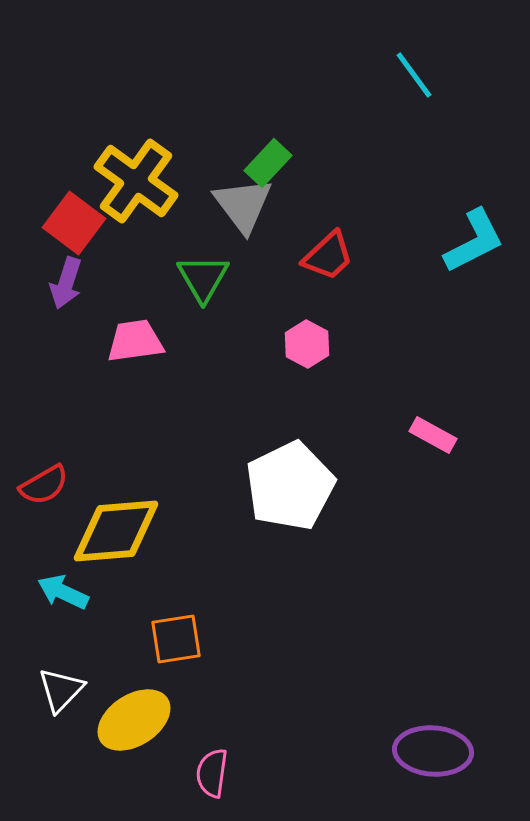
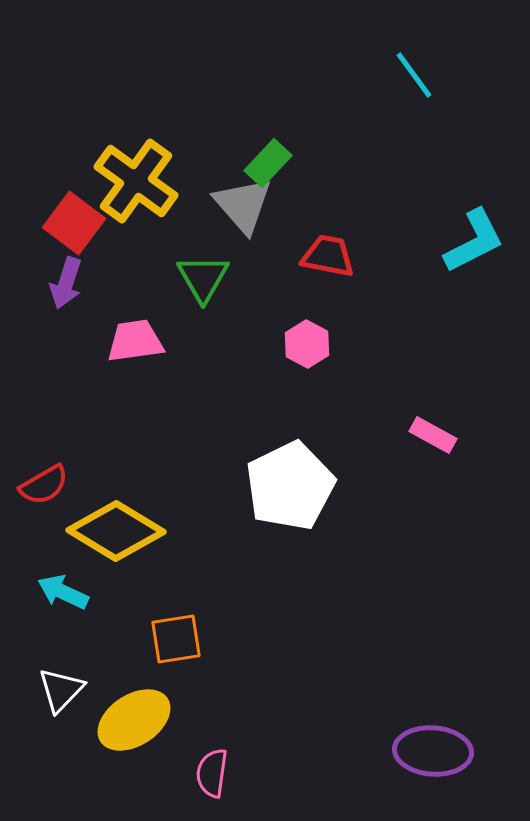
gray triangle: rotated 4 degrees counterclockwise
red trapezoid: rotated 126 degrees counterclockwise
yellow diamond: rotated 36 degrees clockwise
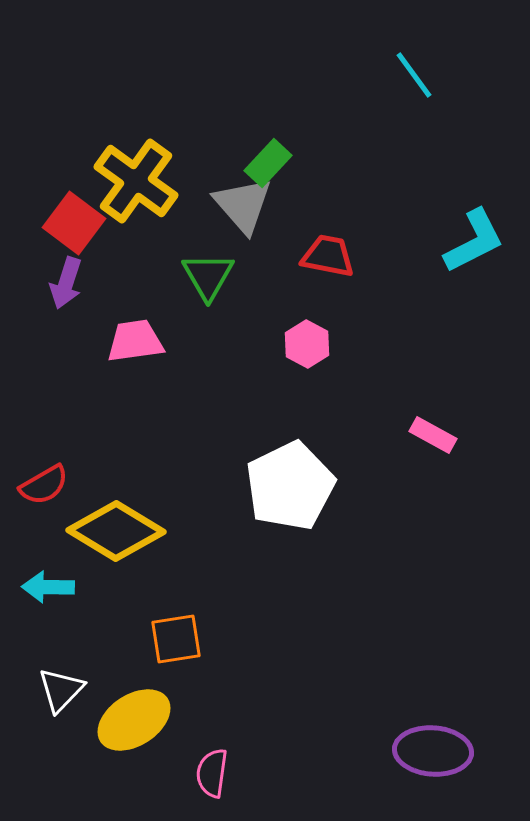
green triangle: moved 5 px right, 2 px up
cyan arrow: moved 15 px left, 5 px up; rotated 24 degrees counterclockwise
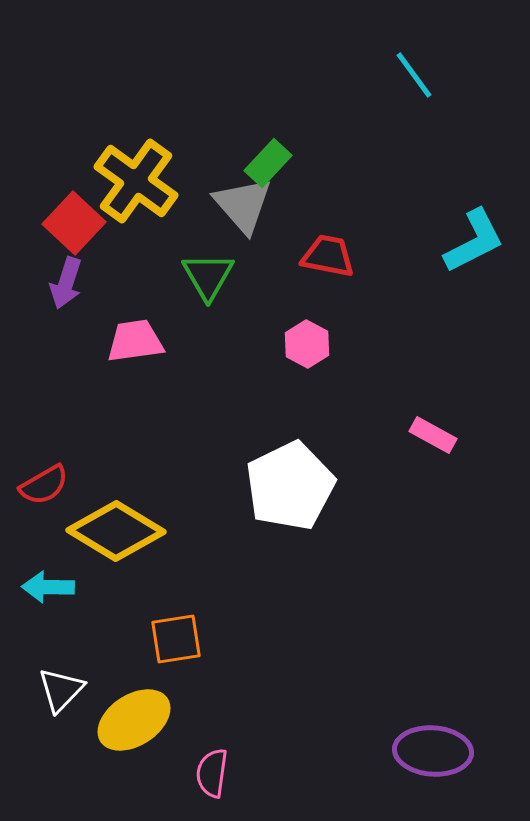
red square: rotated 6 degrees clockwise
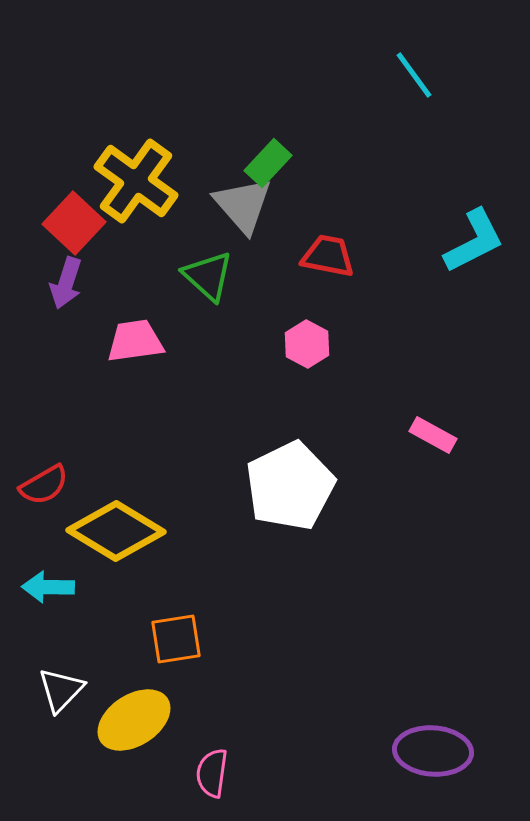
green triangle: rotated 18 degrees counterclockwise
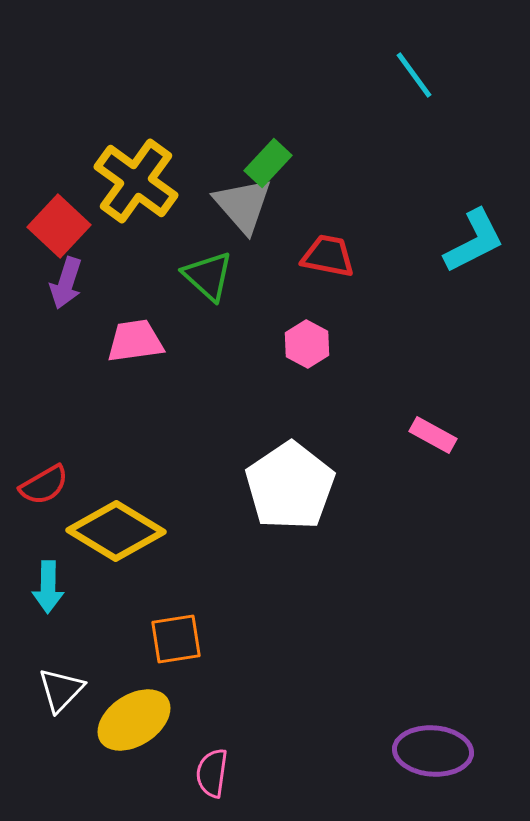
red square: moved 15 px left, 3 px down
white pentagon: rotated 8 degrees counterclockwise
cyan arrow: rotated 90 degrees counterclockwise
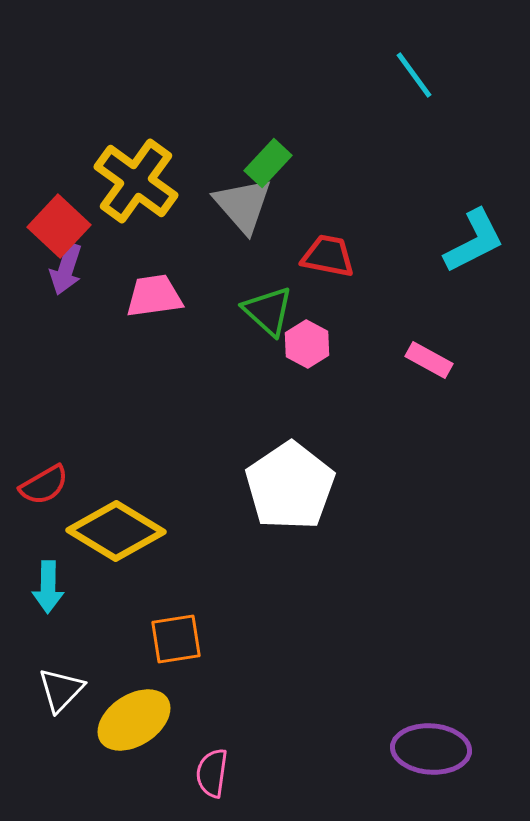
green triangle: moved 60 px right, 35 px down
purple arrow: moved 14 px up
pink trapezoid: moved 19 px right, 45 px up
pink rectangle: moved 4 px left, 75 px up
purple ellipse: moved 2 px left, 2 px up
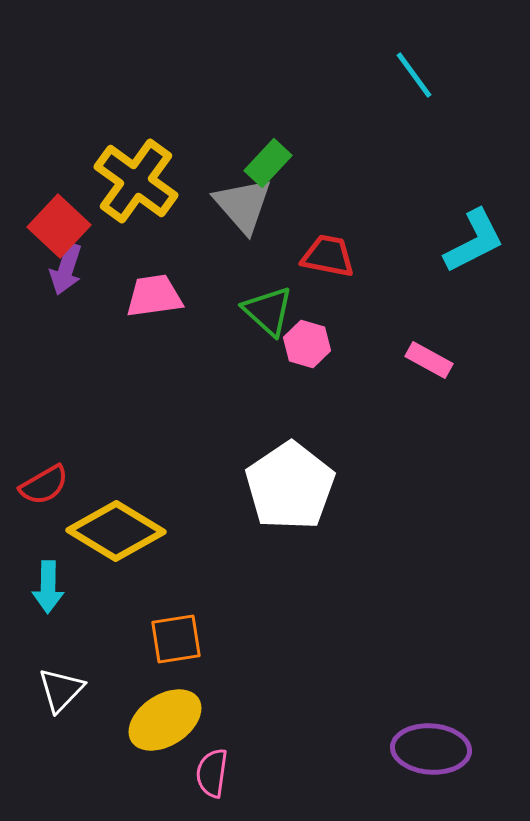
pink hexagon: rotated 12 degrees counterclockwise
yellow ellipse: moved 31 px right
